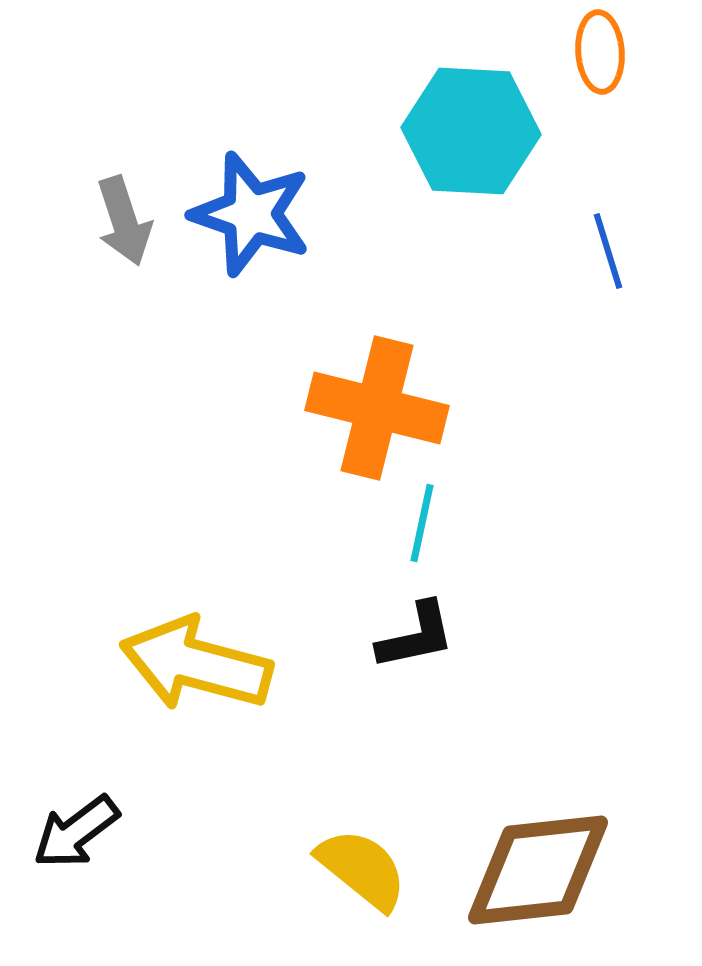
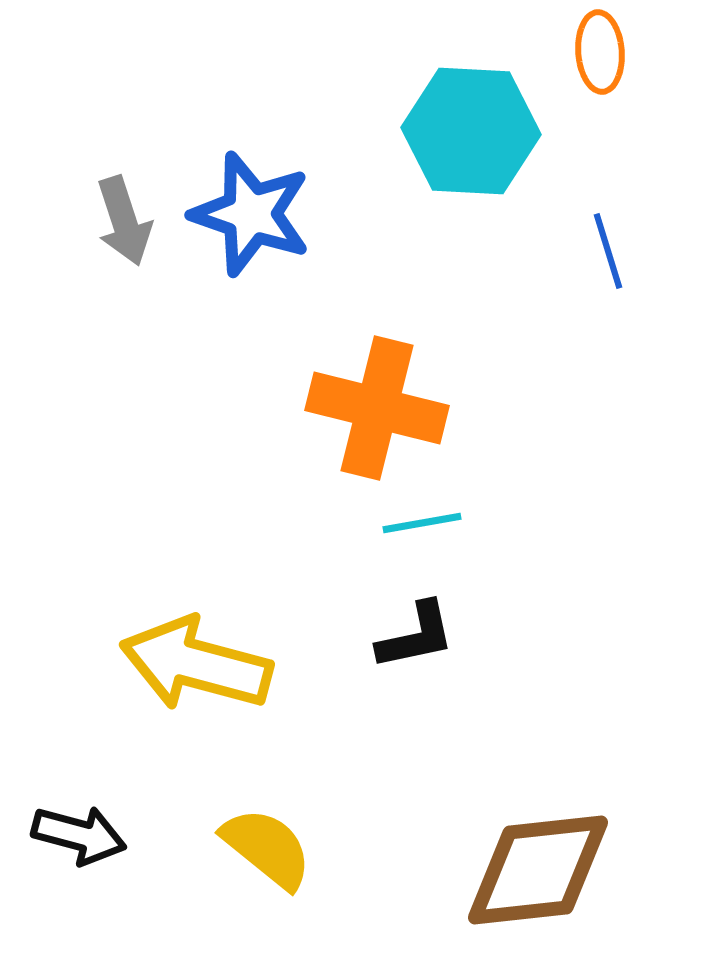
cyan line: rotated 68 degrees clockwise
black arrow: moved 3 px right, 3 px down; rotated 128 degrees counterclockwise
yellow semicircle: moved 95 px left, 21 px up
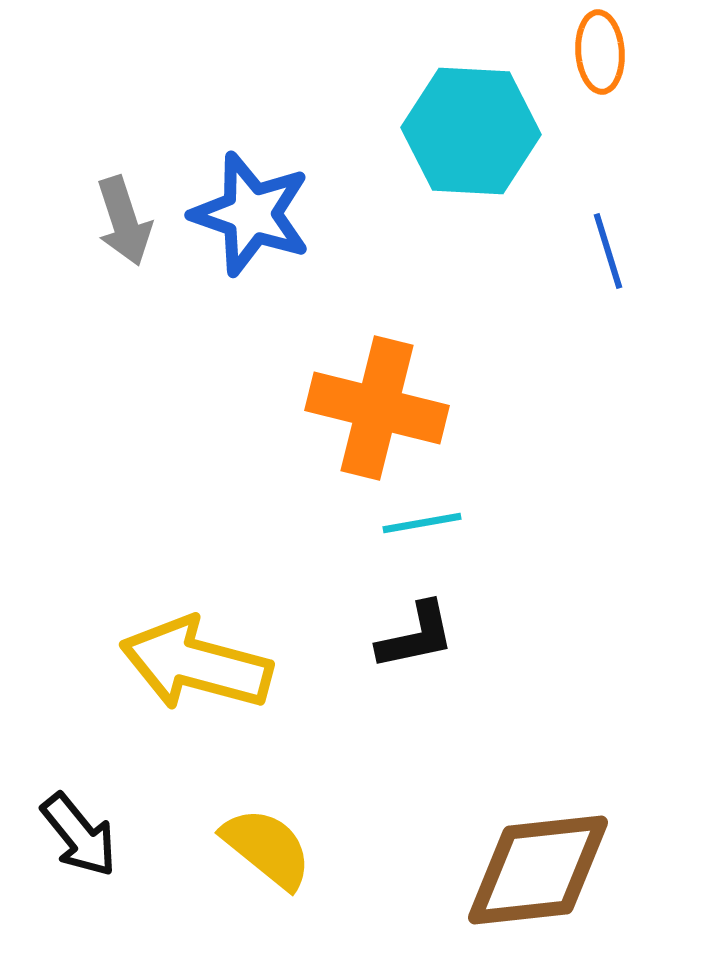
black arrow: rotated 36 degrees clockwise
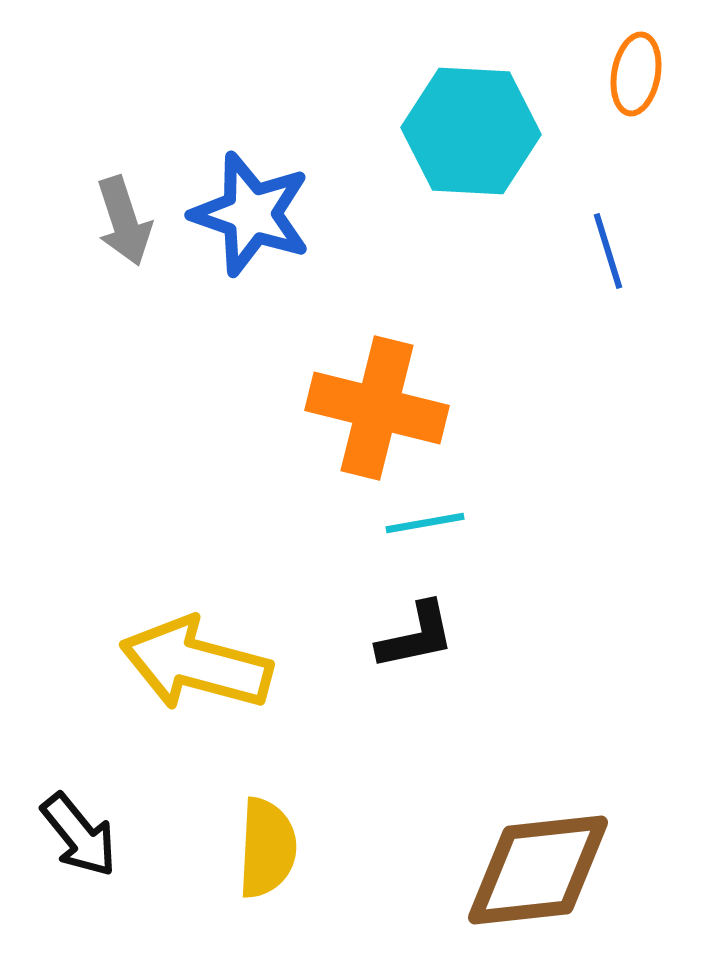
orange ellipse: moved 36 px right, 22 px down; rotated 14 degrees clockwise
cyan line: moved 3 px right
yellow semicircle: rotated 54 degrees clockwise
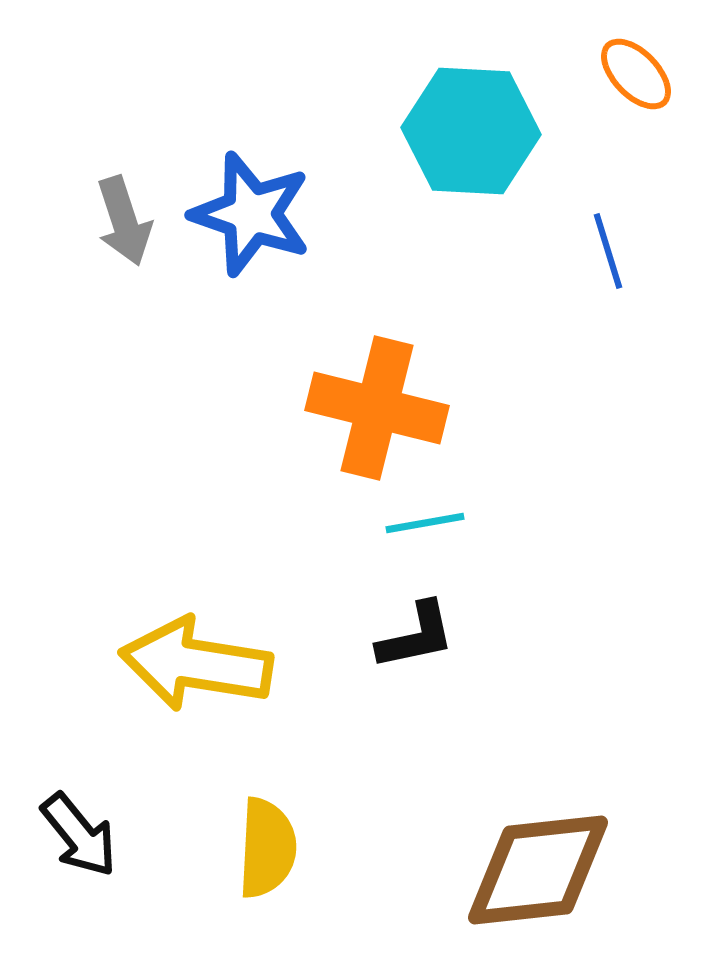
orange ellipse: rotated 54 degrees counterclockwise
yellow arrow: rotated 6 degrees counterclockwise
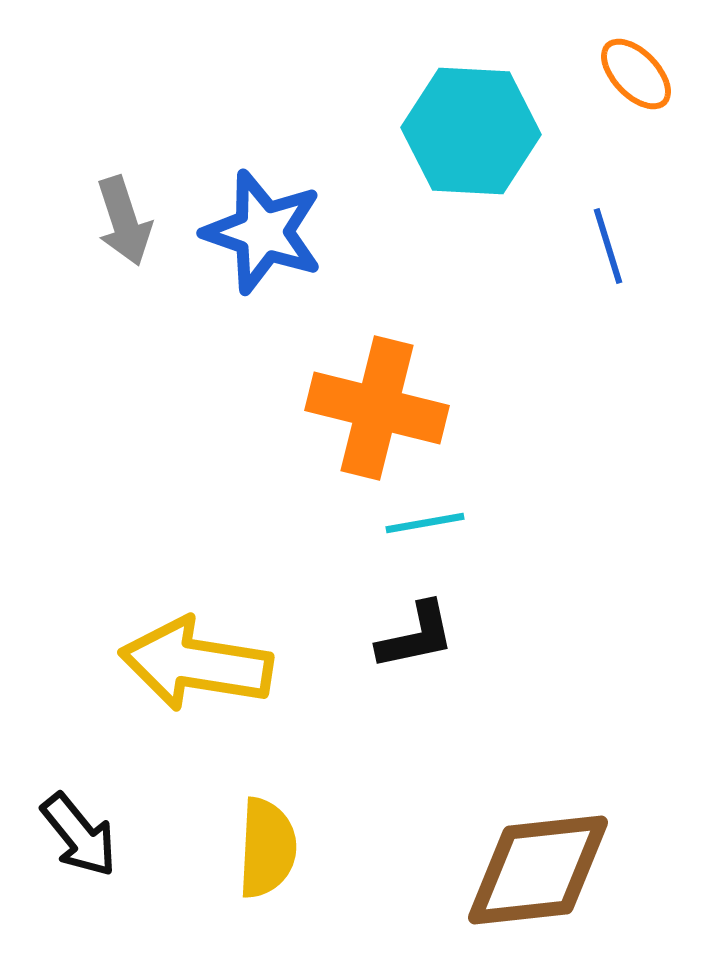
blue star: moved 12 px right, 18 px down
blue line: moved 5 px up
